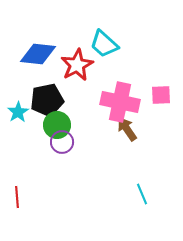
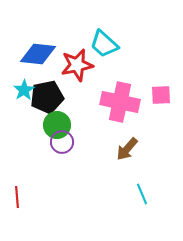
red star: rotated 16 degrees clockwise
black pentagon: moved 3 px up
cyan star: moved 6 px right, 22 px up
brown arrow: moved 20 px down; rotated 105 degrees counterclockwise
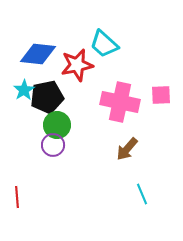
purple circle: moved 9 px left, 3 px down
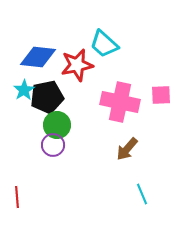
blue diamond: moved 3 px down
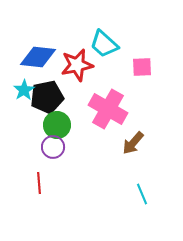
pink square: moved 19 px left, 28 px up
pink cross: moved 12 px left, 7 px down; rotated 18 degrees clockwise
purple circle: moved 2 px down
brown arrow: moved 6 px right, 6 px up
red line: moved 22 px right, 14 px up
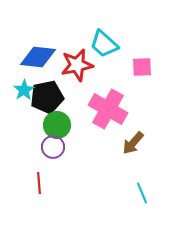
cyan line: moved 1 px up
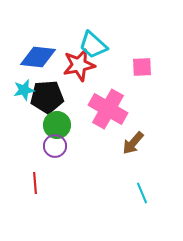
cyan trapezoid: moved 11 px left, 1 px down
red star: moved 2 px right
cyan star: rotated 20 degrees clockwise
black pentagon: rotated 8 degrees clockwise
purple circle: moved 2 px right, 1 px up
red line: moved 4 px left
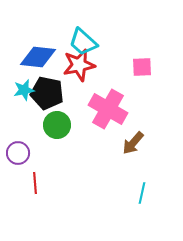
cyan trapezoid: moved 10 px left, 3 px up
black pentagon: moved 4 px up; rotated 16 degrees clockwise
purple circle: moved 37 px left, 7 px down
cyan line: rotated 35 degrees clockwise
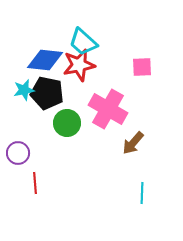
blue diamond: moved 7 px right, 3 px down
green circle: moved 10 px right, 2 px up
cyan line: rotated 10 degrees counterclockwise
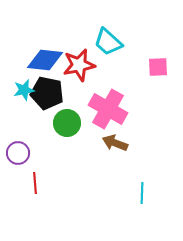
cyan trapezoid: moved 25 px right
pink square: moved 16 px right
brown arrow: moved 18 px left; rotated 70 degrees clockwise
